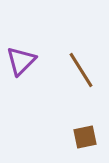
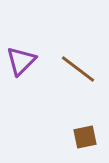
brown line: moved 3 px left, 1 px up; rotated 21 degrees counterclockwise
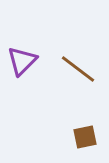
purple triangle: moved 1 px right
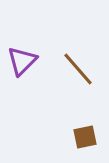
brown line: rotated 12 degrees clockwise
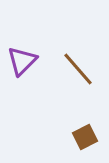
brown square: rotated 15 degrees counterclockwise
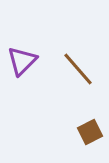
brown square: moved 5 px right, 5 px up
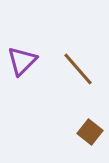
brown square: rotated 25 degrees counterclockwise
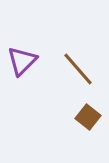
brown square: moved 2 px left, 15 px up
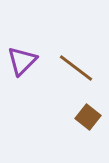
brown line: moved 2 px left, 1 px up; rotated 12 degrees counterclockwise
